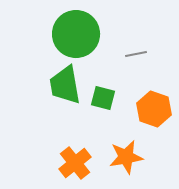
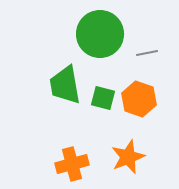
green circle: moved 24 px right
gray line: moved 11 px right, 1 px up
orange hexagon: moved 15 px left, 10 px up
orange star: moved 2 px right; rotated 12 degrees counterclockwise
orange cross: moved 3 px left, 1 px down; rotated 24 degrees clockwise
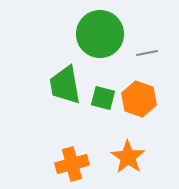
orange star: rotated 16 degrees counterclockwise
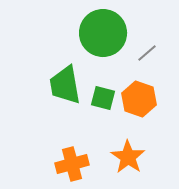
green circle: moved 3 px right, 1 px up
gray line: rotated 30 degrees counterclockwise
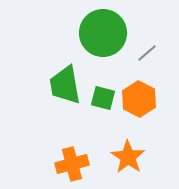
orange hexagon: rotated 8 degrees clockwise
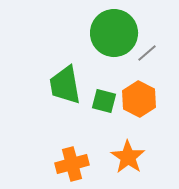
green circle: moved 11 px right
green square: moved 1 px right, 3 px down
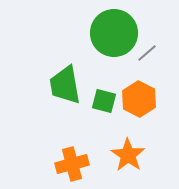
orange star: moved 2 px up
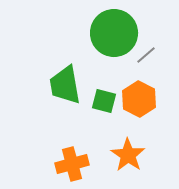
gray line: moved 1 px left, 2 px down
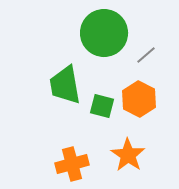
green circle: moved 10 px left
green square: moved 2 px left, 5 px down
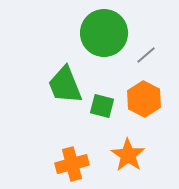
green trapezoid: rotated 12 degrees counterclockwise
orange hexagon: moved 5 px right
